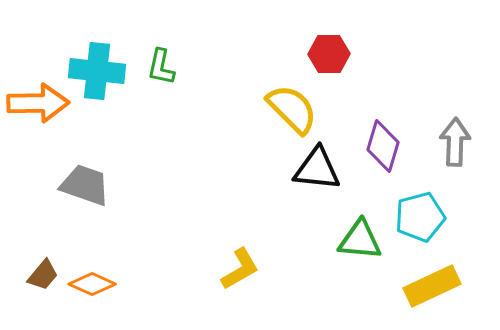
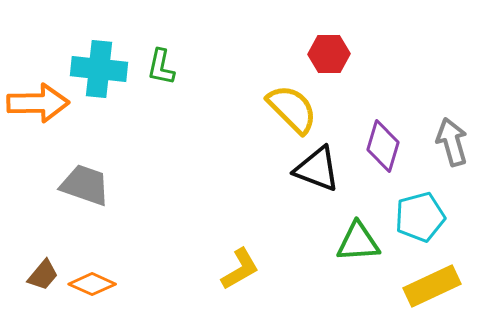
cyan cross: moved 2 px right, 2 px up
gray arrow: moved 3 px left; rotated 18 degrees counterclockwise
black triangle: rotated 15 degrees clockwise
green triangle: moved 2 px left, 2 px down; rotated 9 degrees counterclockwise
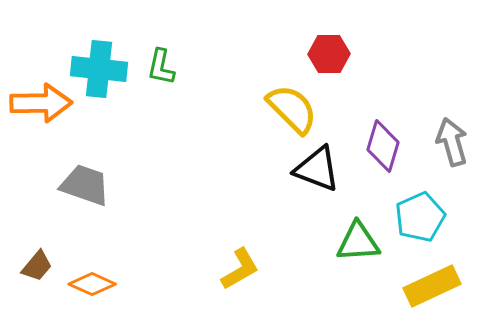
orange arrow: moved 3 px right
cyan pentagon: rotated 9 degrees counterclockwise
brown trapezoid: moved 6 px left, 9 px up
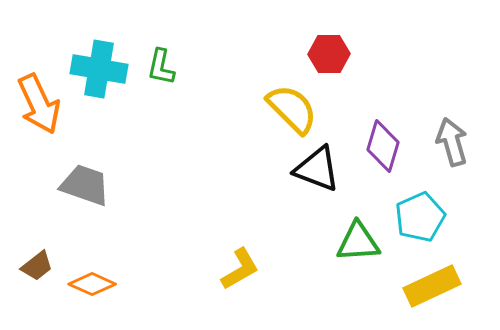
cyan cross: rotated 4 degrees clockwise
orange arrow: moved 2 px left, 1 px down; rotated 66 degrees clockwise
brown trapezoid: rotated 12 degrees clockwise
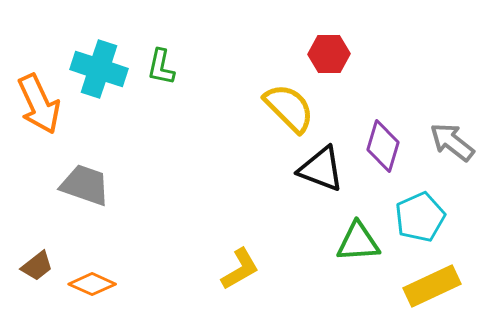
cyan cross: rotated 8 degrees clockwise
yellow semicircle: moved 3 px left, 1 px up
gray arrow: rotated 36 degrees counterclockwise
black triangle: moved 4 px right
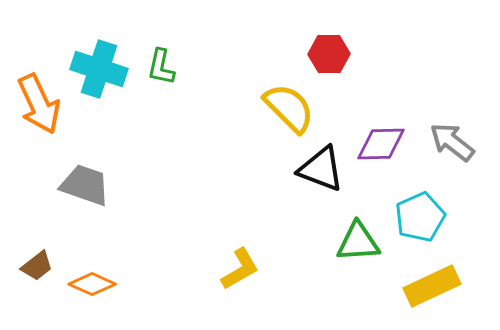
purple diamond: moved 2 px left, 2 px up; rotated 72 degrees clockwise
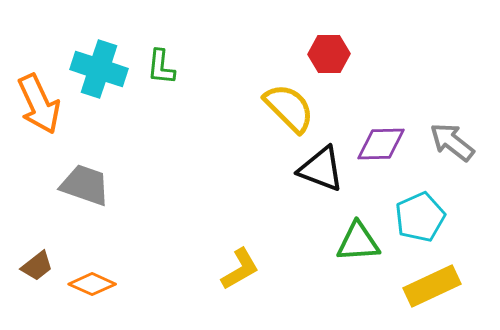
green L-shape: rotated 6 degrees counterclockwise
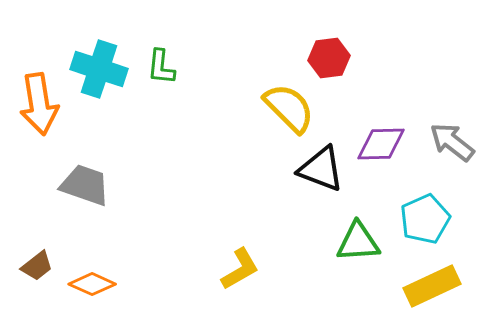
red hexagon: moved 4 px down; rotated 6 degrees counterclockwise
orange arrow: rotated 16 degrees clockwise
cyan pentagon: moved 5 px right, 2 px down
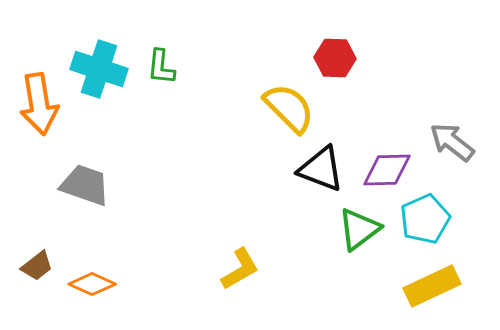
red hexagon: moved 6 px right; rotated 9 degrees clockwise
purple diamond: moved 6 px right, 26 px down
green triangle: moved 1 px right, 13 px up; rotated 33 degrees counterclockwise
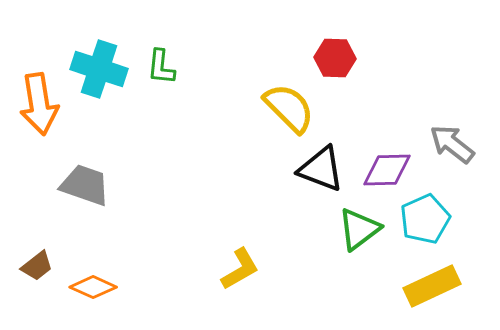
gray arrow: moved 2 px down
orange diamond: moved 1 px right, 3 px down
